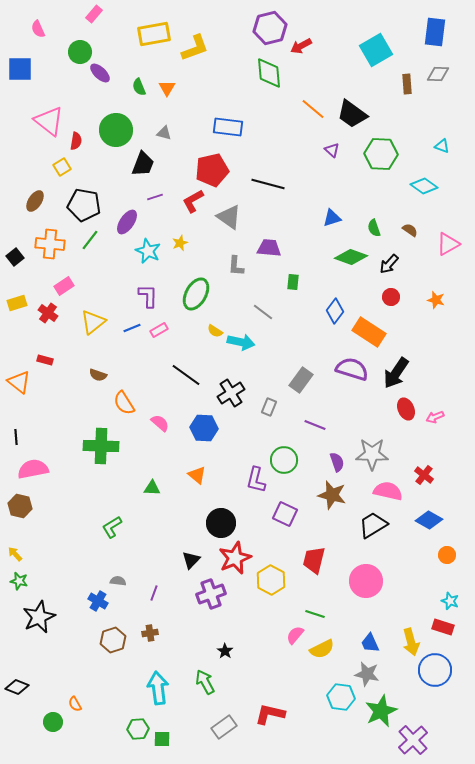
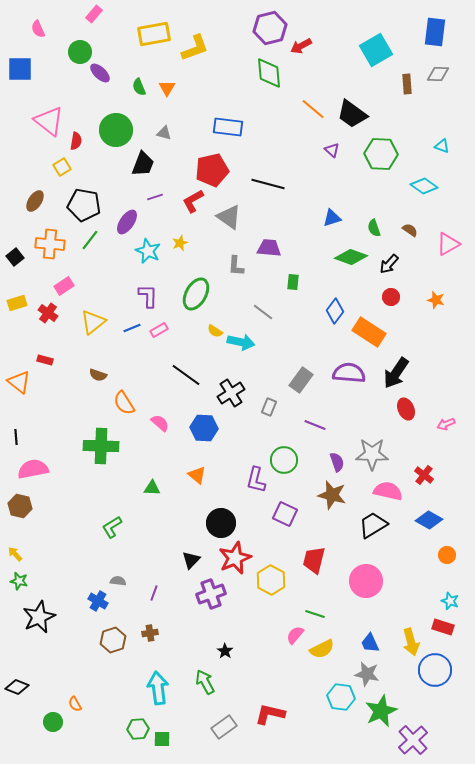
purple semicircle at (352, 369): moved 3 px left, 4 px down; rotated 12 degrees counterclockwise
pink arrow at (435, 417): moved 11 px right, 7 px down
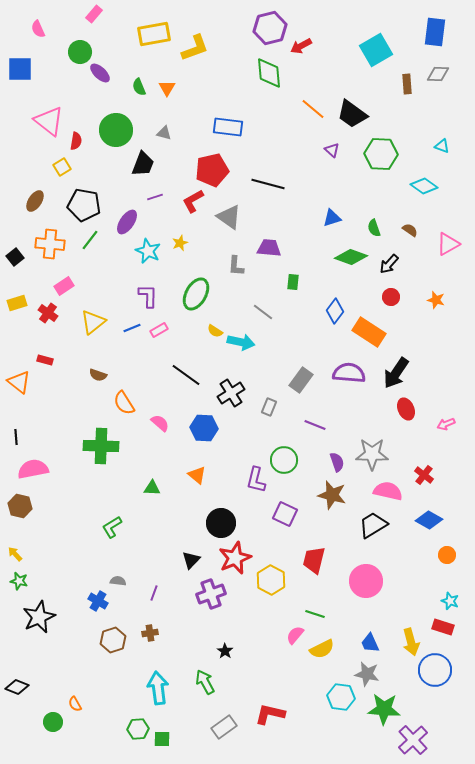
green star at (381, 711): moved 3 px right, 2 px up; rotated 28 degrees clockwise
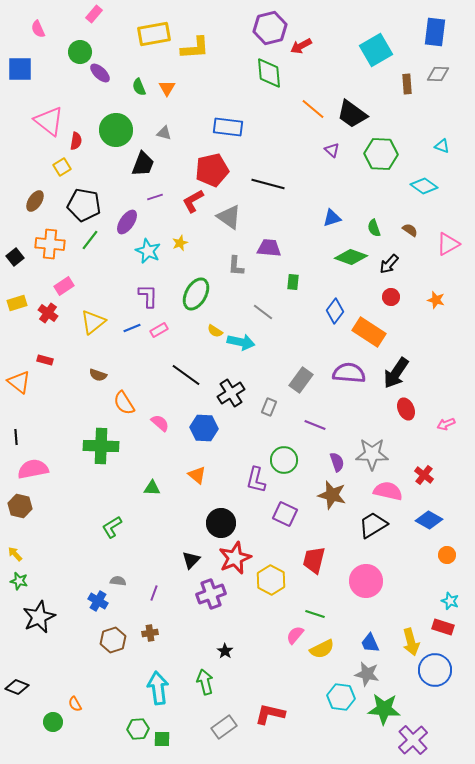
yellow L-shape at (195, 48): rotated 16 degrees clockwise
green arrow at (205, 682): rotated 15 degrees clockwise
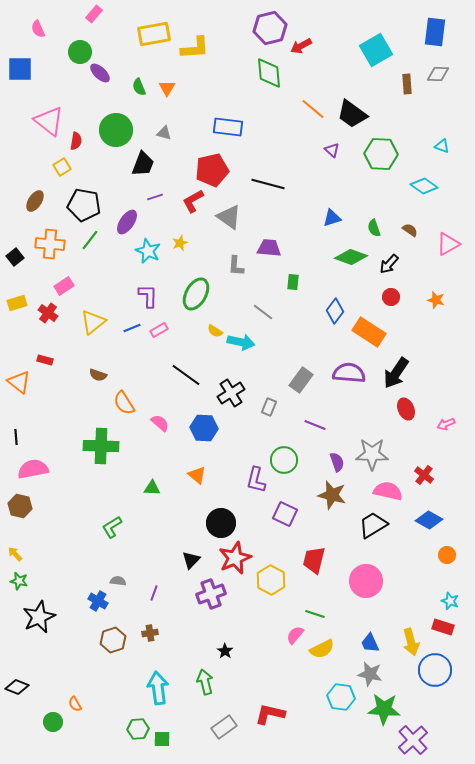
gray star at (367, 674): moved 3 px right
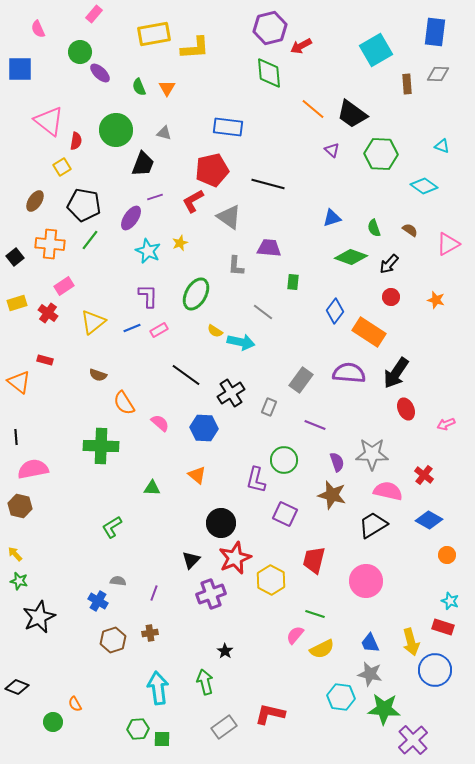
purple ellipse at (127, 222): moved 4 px right, 4 px up
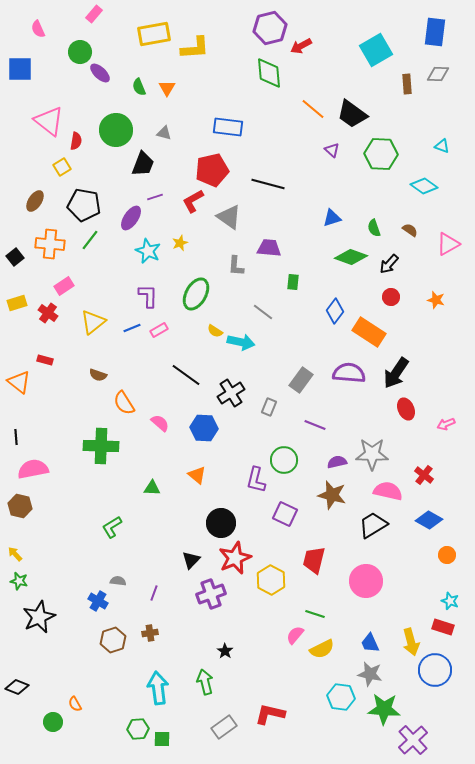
purple semicircle at (337, 462): rotated 84 degrees counterclockwise
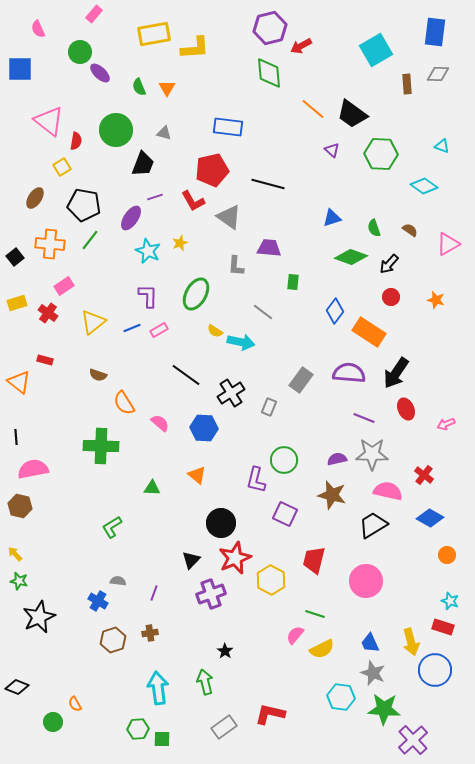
brown ellipse at (35, 201): moved 3 px up
red L-shape at (193, 201): rotated 90 degrees counterclockwise
purple line at (315, 425): moved 49 px right, 7 px up
purple semicircle at (337, 462): moved 3 px up
blue diamond at (429, 520): moved 1 px right, 2 px up
gray star at (370, 674): moved 3 px right, 1 px up; rotated 10 degrees clockwise
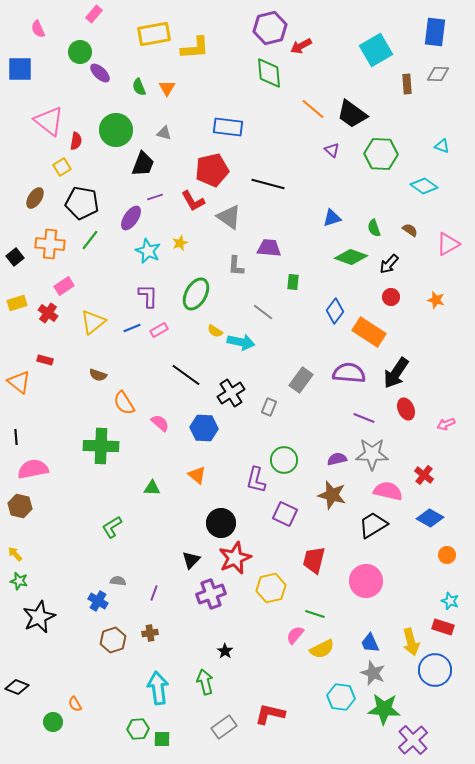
black pentagon at (84, 205): moved 2 px left, 2 px up
yellow hexagon at (271, 580): moved 8 px down; rotated 20 degrees clockwise
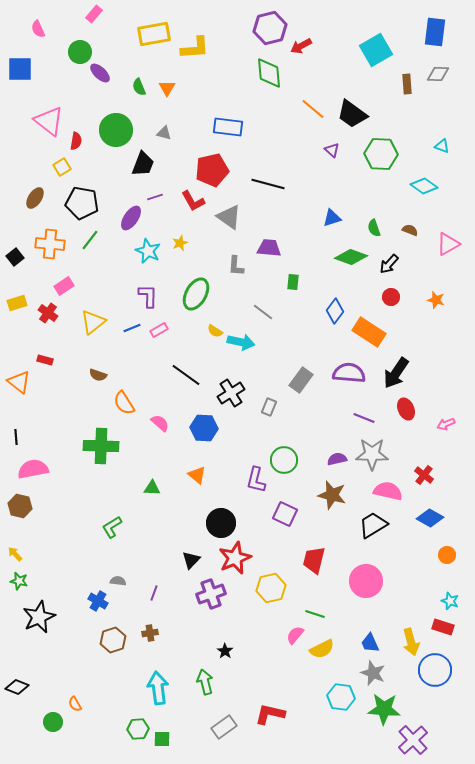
brown semicircle at (410, 230): rotated 14 degrees counterclockwise
